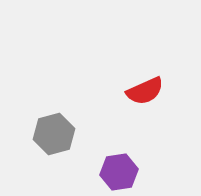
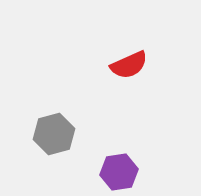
red semicircle: moved 16 px left, 26 px up
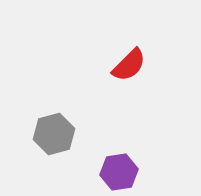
red semicircle: rotated 21 degrees counterclockwise
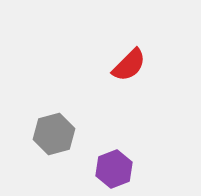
purple hexagon: moved 5 px left, 3 px up; rotated 12 degrees counterclockwise
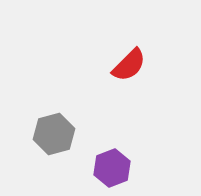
purple hexagon: moved 2 px left, 1 px up
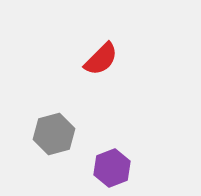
red semicircle: moved 28 px left, 6 px up
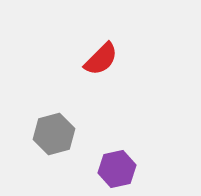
purple hexagon: moved 5 px right, 1 px down; rotated 9 degrees clockwise
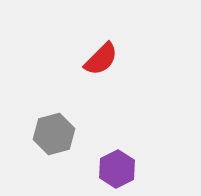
purple hexagon: rotated 15 degrees counterclockwise
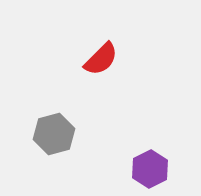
purple hexagon: moved 33 px right
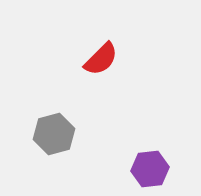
purple hexagon: rotated 21 degrees clockwise
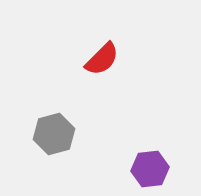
red semicircle: moved 1 px right
